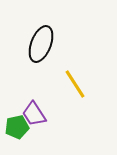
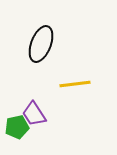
yellow line: rotated 64 degrees counterclockwise
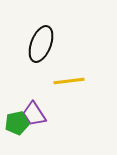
yellow line: moved 6 px left, 3 px up
green pentagon: moved 4 px up
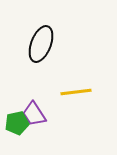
yellow line: moved 7 px right, 11 px down
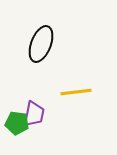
purple trapezoid: rotated 136 degrees counterclockwise
green pentagon: rotated 20 degrees clockwise
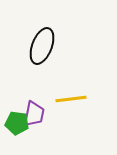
black ellipse: moved 1 px right, 2 px down
yellow line: moved 5 px left, 7 px down
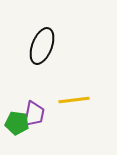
yellow line: moved 3 px right, 1 px down
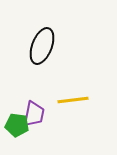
yellow line: moved 1 px left
green pentagon: moved 2 px down
